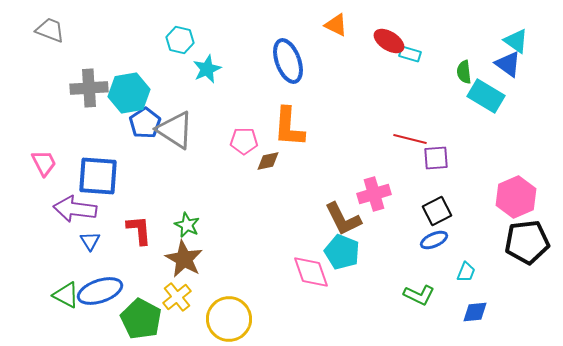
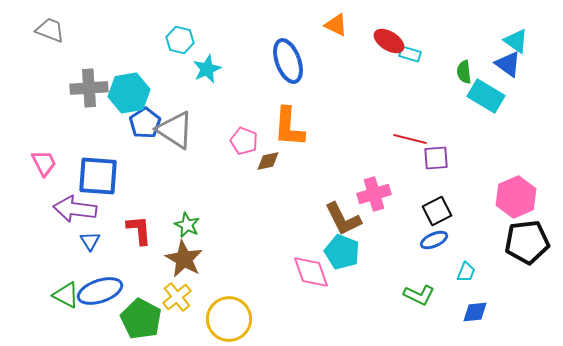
pink pentagon at (244, 141): rotated 20 degrees clockwise
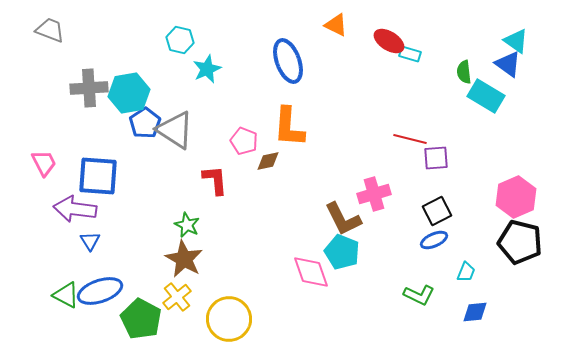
red L-shape at (139, 230): moved 76 px right, 50 px up
black pentagon at (527, 242): moved 7 px left; rotated 21 degrees clockwise
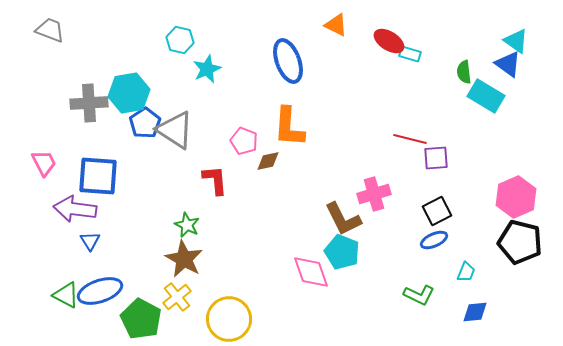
gray cross at (89, 88): moved 15 px down
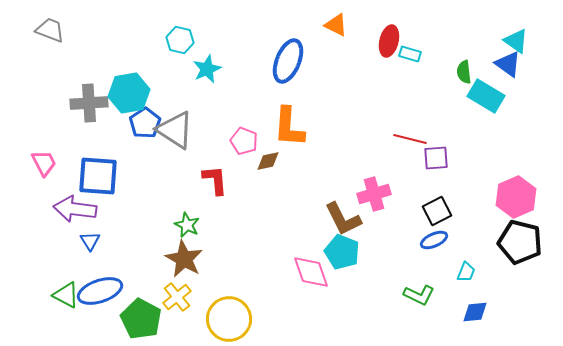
red ellipse at (389, 41): rotated 72 degrees clockwise
blue ellipse at (288, 61): rotated 42 degrees clockwise
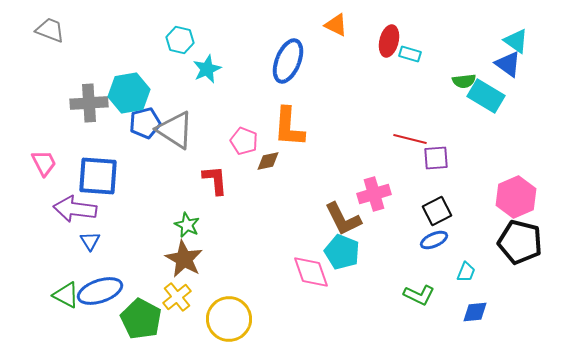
green semicircle at (464, 72): moved 9 px down; rotated 90 degrees counterclockwise
blue pentagon at (145, 123): rotated 20 degrees clockwise
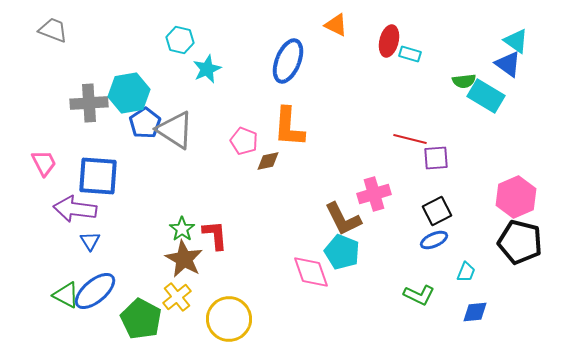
gray trapezoid at (50, 30): moved 3 px right
blue pentagon at (145, 123): rotated 20 degrees counterclockwise
red L-shape at (215, 180): moved 55 px down
green star at (187, 225): moved 5 px left, 4 px down; rotated 10 degrees clockwise
blue ellipse at (100, 291): moved 5 px left; rotated 21 degrees counterclockwise
